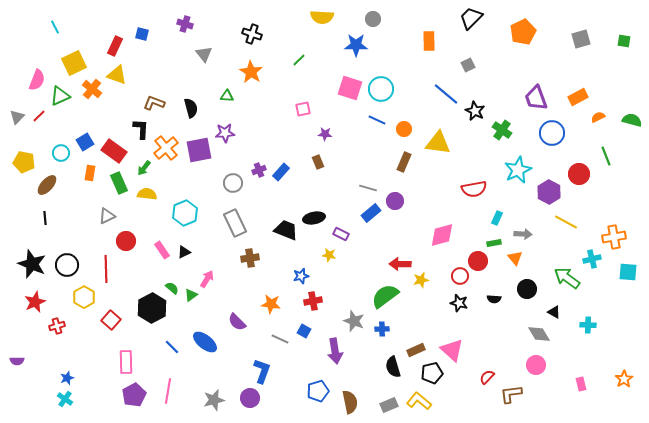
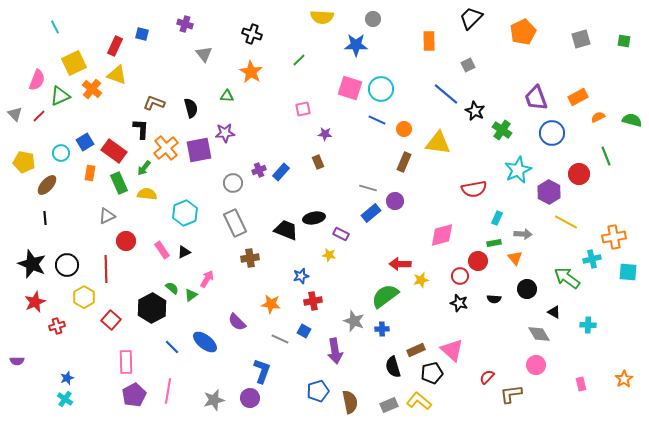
gray triangle at (17, 117): moved 2 px left, 3 px up; rotated 28 degrees counterclockwise
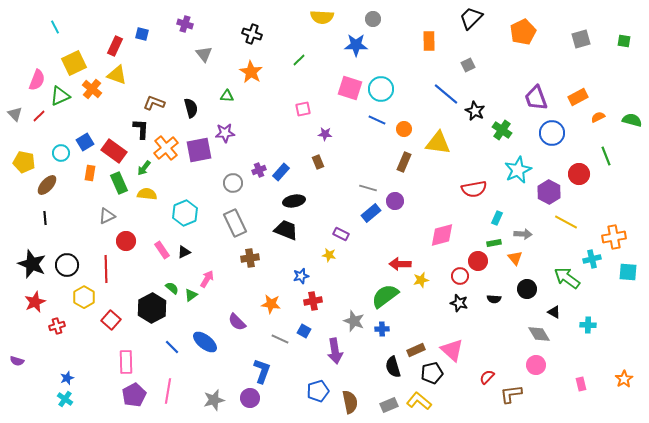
black ellipse at (314, 218): moved 20 px left, 17 px up
purple semicircle at (17, 361): rotated 16 degrees clockwise
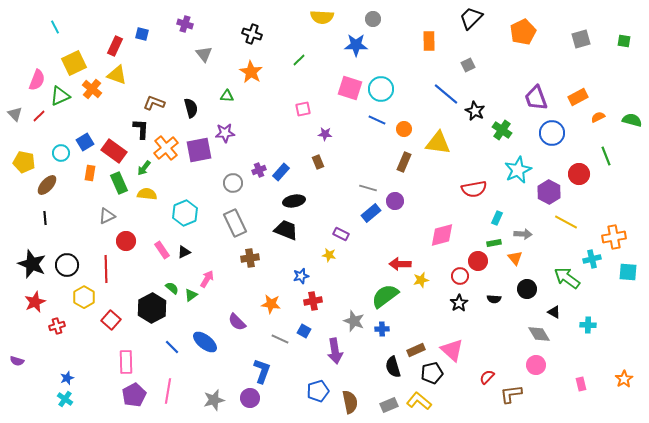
black star at (459, 303): rotated 24 degrees clockwise
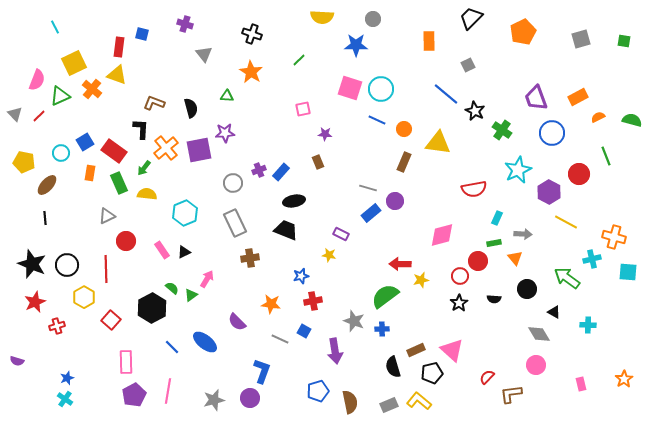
red rectangle at (115, 46): moved 4 px right, 1 px down; rotated 18 degrees counterclockwise
orange cross at (614, 237): rotated 25 degrees clockwise
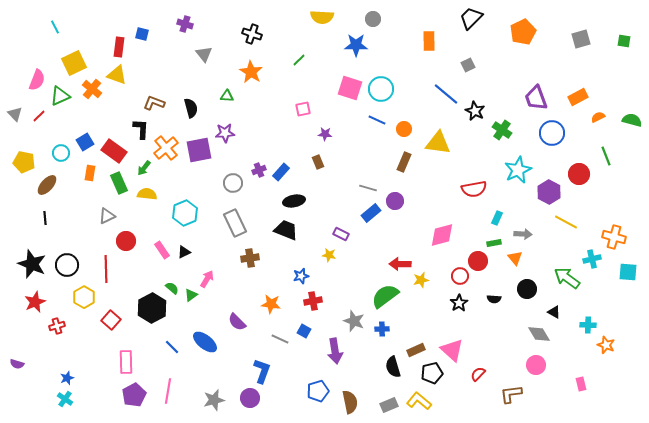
purple semicircle at (17, 361): moved 3 px down
red semicircle at (487, 377): moved 9 px left, 3 px up
orange star at (624, 379): moved 18 px left, 34 px up; rotated 18 degrees counterclockwise
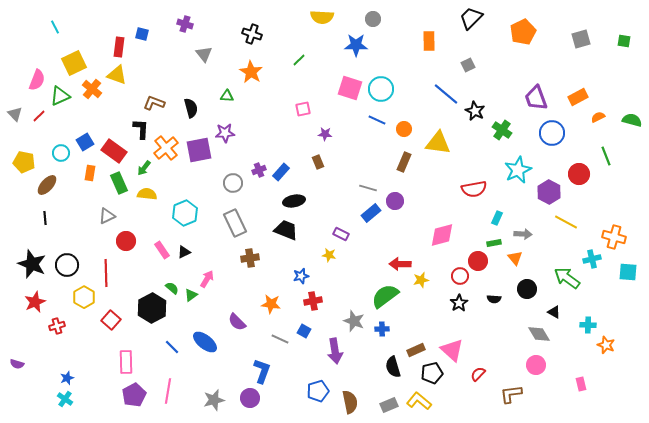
red line at (106, 269): moved 4 px down
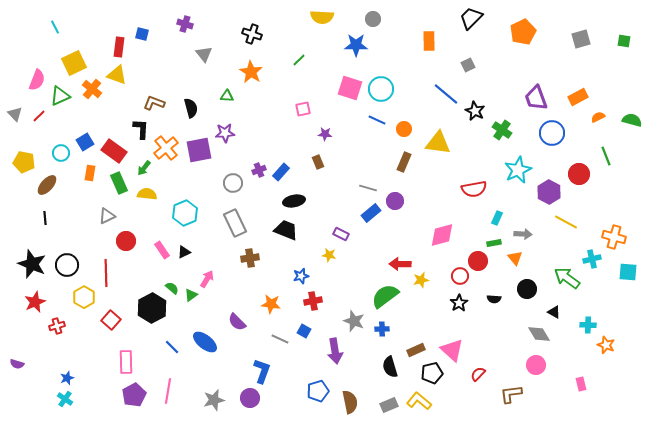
black semicircle at (393, 367): moved 3 px left
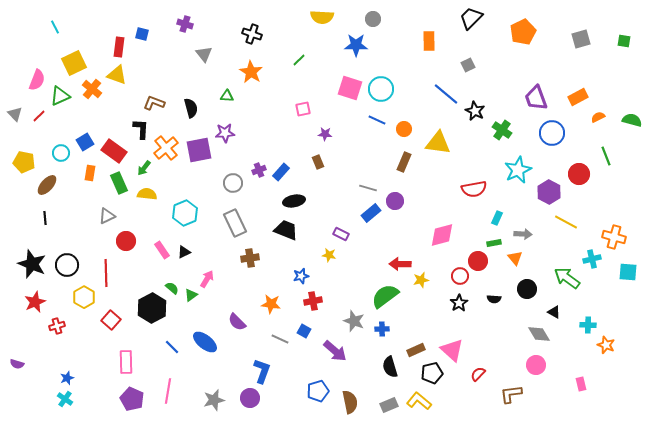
purple arrow at (335, 351): rotated 40 degrees counterclockwise
purple pentagon at (134, 395): moved 2 px left, 4 px down; rotated 20 degrees counterclockwise
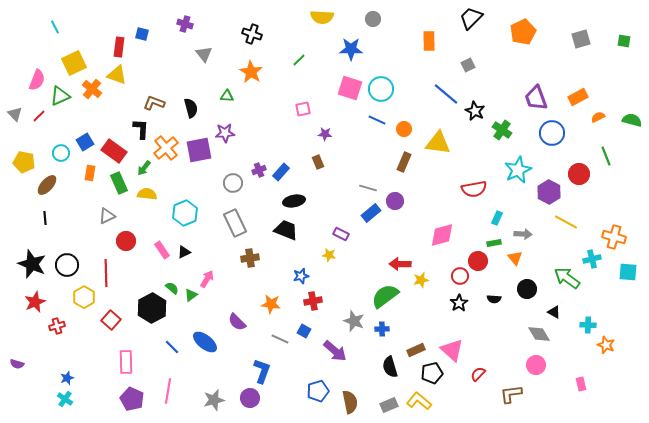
blue star at (356, 45): moved 5 px left, 4 px down
